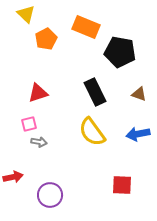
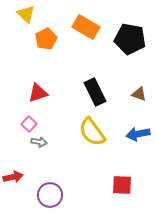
orange rectangle: rotated 8 degrees clockwise
black pentagon: moved 10 px right, 13 px up
pink square: rotated 35 degrees counterclockwise
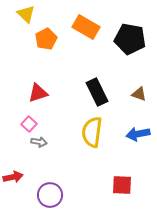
black rectangle: moved 2 px right
yellow semicircle: rotated 44 degrees clockwise
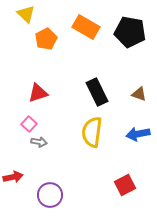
black pentagon: moved 7 px up
red square: moved 3 px right; rotated 30 degrees counterclockwise
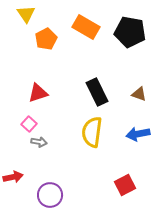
yellow triangle: rotated 12 degrees clockwise
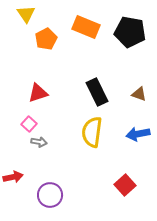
orange rectangle: rotated 8 degrees counterclockwise
red square: rotated 15 degrees counterclockwise
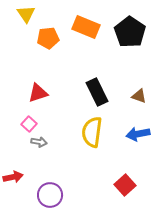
black pentagon: rotated 24 degrees clockwise
orange pentagon: moved 2 px right, 1 px up; rotated 20 degrees clockwise
brown triangle: moved 2 px down
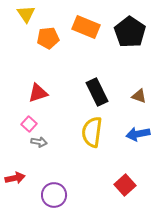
red arrow: moved 2 px right, 1 px down
purple circle: moved 4 px right
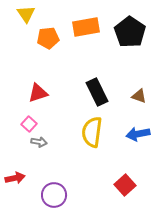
orange rectangle: rotated 32 degrees counterclockwise
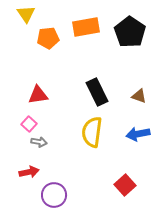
red triangle: moved 2 px down; rotated 10 degrees clockwise
red arrow: moved 14 px right, 6 px up
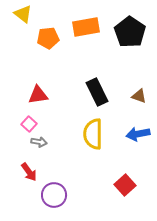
yellow triangle: moved 3 px left; rotated 18 degrees counterclockwise
yellow semicircle: moved 1 px right, 2 px down; rotated 8 degrees counterclockwise
red arrow: rotated 66 degrees clockwise
